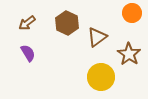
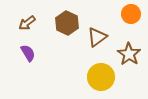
orange circle: moved 1 px left, 1 px down
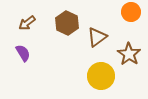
orange circle: moved 2 px up
purple semicircle: moved 5 px left
yellow circle: moved 1 px up
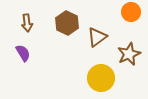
brown arrow: rotated 60 degrees counterclockwise
brown star: rotated 15 degrees clockwise
yellow circle: moved 2 px down
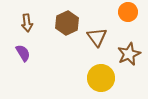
orange circle: moved 3 px left
brown hexagon: rotated 10 degrees clockwise
brown triangle: rotated 30 degrees counterclockwise
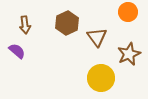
brown arrow: moved 2 px left, 2 px down
purple semicircle: moved 6 px left, 2 px up; rotated 18 degrees counterclockwise
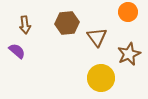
brown hexagon: rotated 20 degrees clockwise
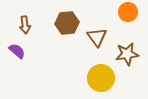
brown star: moved 2 px left; rotated 15 degrees clockwise
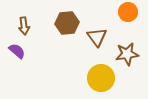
brown arrow: moved 1 px left, 1 px down
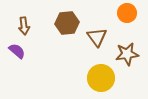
orange circle: moved 1 px left, 1 px down
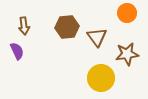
brown hexagon: moved 4 px down
purple semicircle: rotated 24 degrees clockwise
